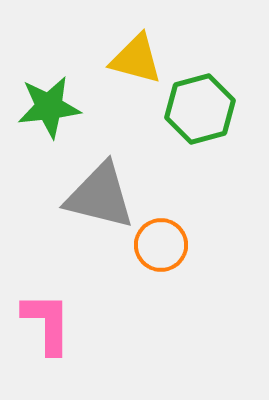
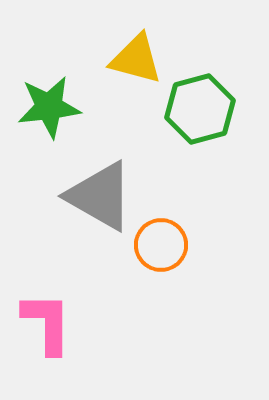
gray triangle: rotated 16 degrees clockwise
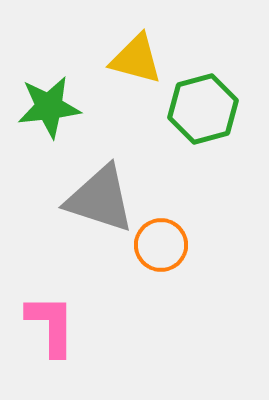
green hexagon: moved 3 px right
gray triangle: moved 3 px down; rotated 12 degrees counterclockwise
pink L-shape: moved 4 px right, 2 px down
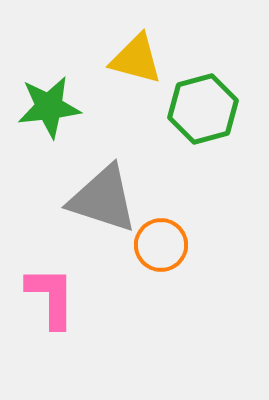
gray triangle: moved 3 px right
pink L-shape: moved 28 px up
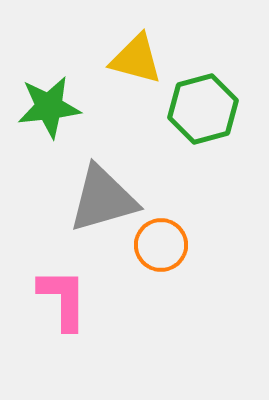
gray triangle: rotated 34 degrees counterclockwise
pink L-shape: moved 12 px right, 2 px down
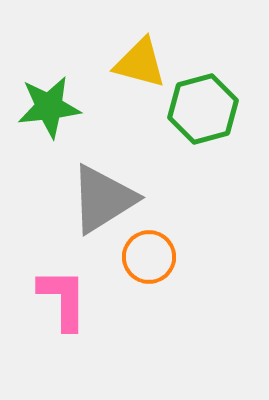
yellow triangle: moved 4 px right, 4 px down
gray triangle: rotated 16 degrees counterclockwise
orange circle: moved 12 px left, 12 px down
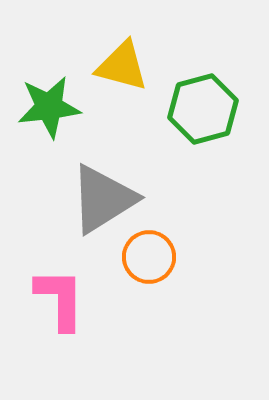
yellow triangle: moved 18 px left, 3 px down
pink L-shape: moved 3 px left
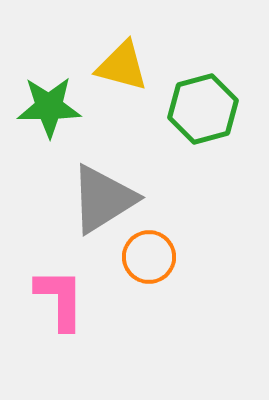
green star: rotated 6 degrees clockwise
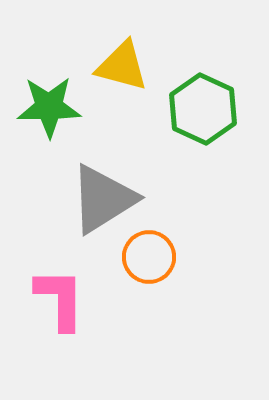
green hexagon: rotated 20 degrees counterclockwise
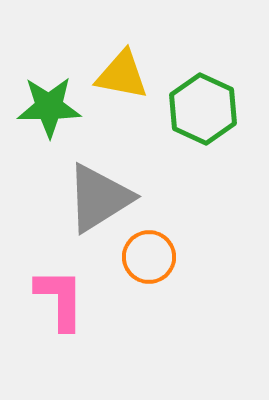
yellow triangle: moved 9 px down; rotated 4 degrees counterclockwise
gray triangle: moved 4 px left, 1 px up
